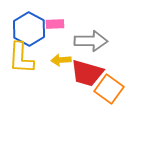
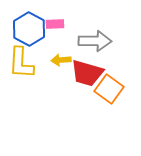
gray arrow: moved 4 px right
yellow L-shape: moved 5 px down
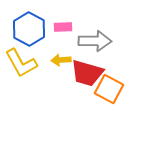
pink rectangle: moved 8 px right, 3 px down
yellow L-shape: rotated 32 degrees counterclockwise
orange square: rotated 8 degrees counterclockwise
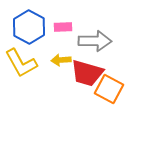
blue hexagon: moved 2 px up
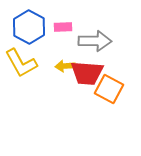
yellow arrow: moved 4 px right, 6 px down
red trapezoid: rotated 12 degrees counterclockwise
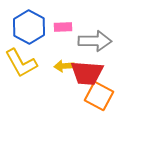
yellow arrow: moved 1 px left
orange square: moved 10 px left, 7 px down
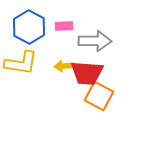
pink rectangle: moved 1 px right, 1 px up
yellow L-shape: rotated 52 degrees counterclockwise
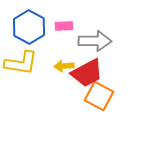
red trapezoid: rotated 32 degrees counterclockwise
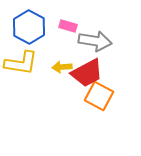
pink rectangle: moved 4 px right; rotated 18 degrees clockwise
gray arrow: rotated 8 degrees clockwise
yellow arrow: moved 2 px left, 1 px down
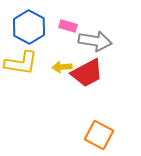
orange square: moved 39 px down
